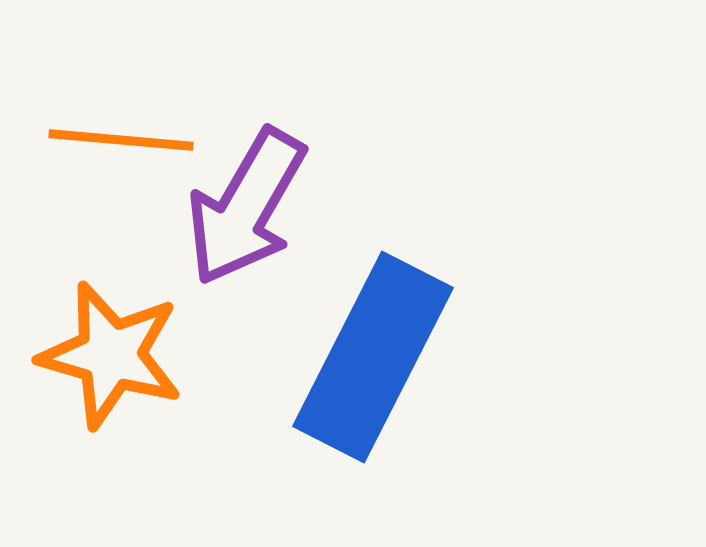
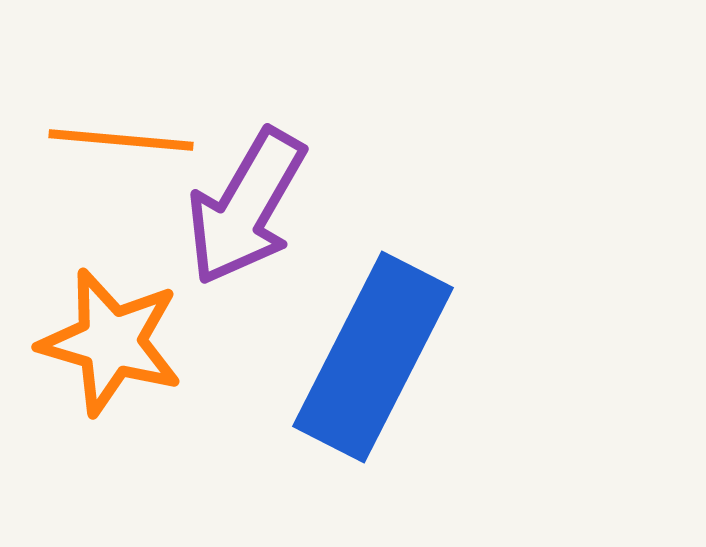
orange star: moved 13 px up
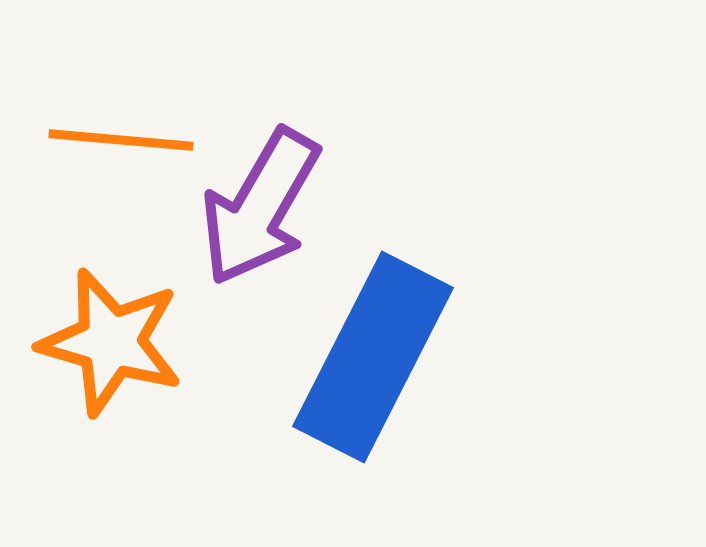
purple arrow: moved 14 px right
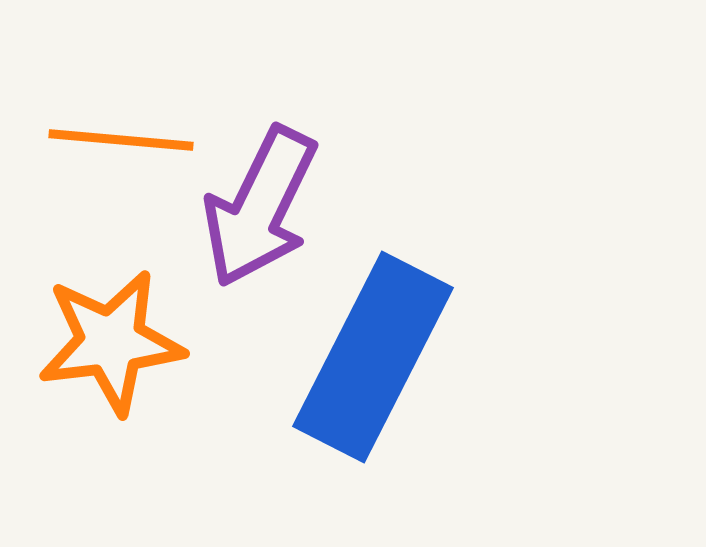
purple arrow: rotated 4 degrees counterclockwise
orange star: rotated 23 degrees counterclockwise
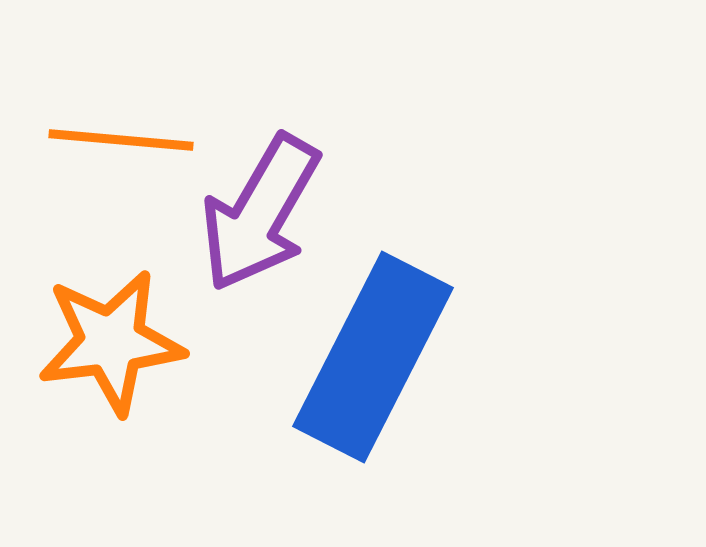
purple arrow: moved 6 px down; rotated 4 degrees clockwise
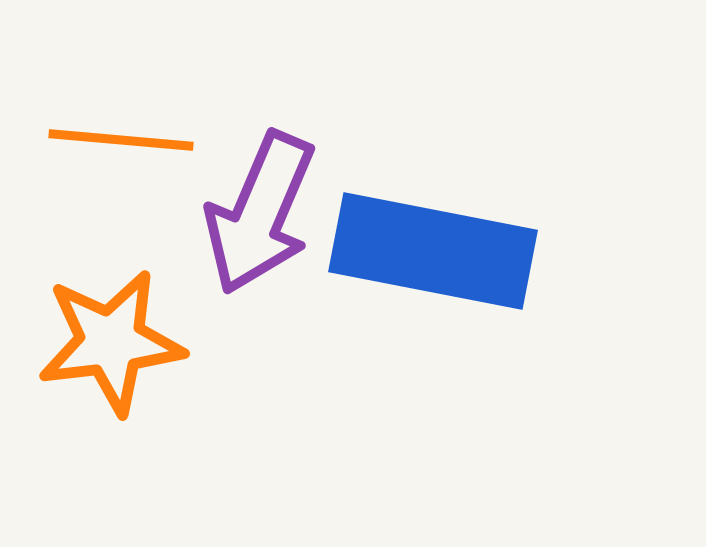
purple arrow: rotated 7 degrees counterclockwise
blue rectangle: moved 60 px right, 106 px up; rotated 74 degrees clockwise
